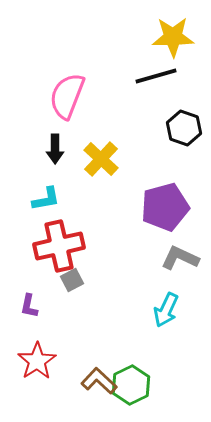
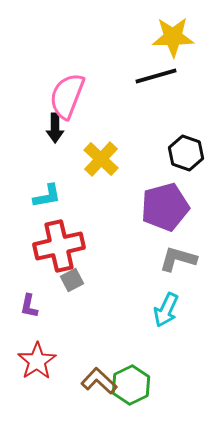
black hexagon: moved 2 px right, 25 px down
black arrow: moved 21 px up
cyan L-shape: moved 1 px right, 3 px up
gray L-shape: moved 2 px left, 1 px down; rotated 9 degrees counterclockwise
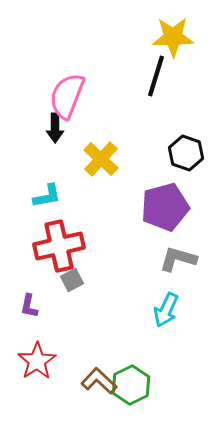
black line: rotated 57 degrees counterclockwise
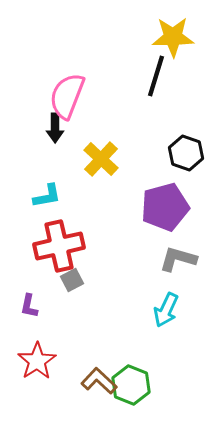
green hexagon: rotated 12 degrees counterclockwise
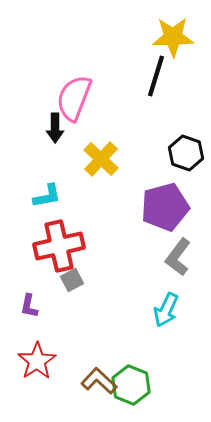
pink semicircle: moved 7 px right, 2 px down
gray L-shape: moved 2 px up; rotated 69 degrees counterclockwise
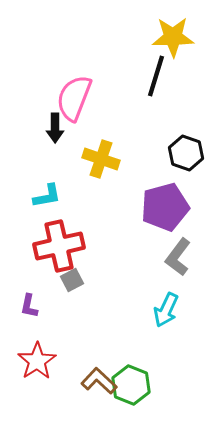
yellow cross: rotated 24 degrees counterclockwise
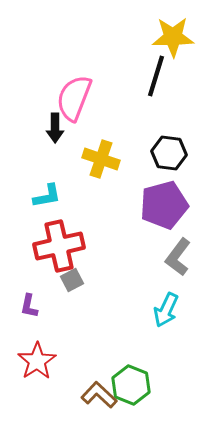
black hexagon: moved 17 px left; rotated 12 degrees counterclockwise
purple pentagon: moved 1 px left, 2 px up
brown L-shape: moved 14 px down
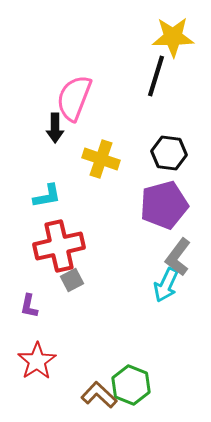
cyan arrow: moved 25 px up
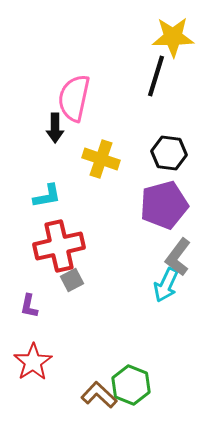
pink semicircle: rotated 9 degrees counterclockwise
red star: moved 4 px left, 1 px down
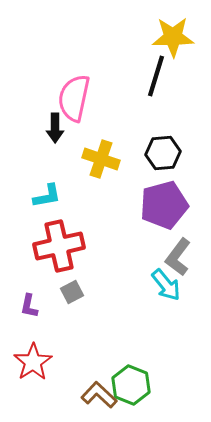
black hexagon: moved 6 px left; rotated 12 degrees counterclockwise
gray square: moved 12 px down
cyan arrow: rotated 64 degrees counterclockwise
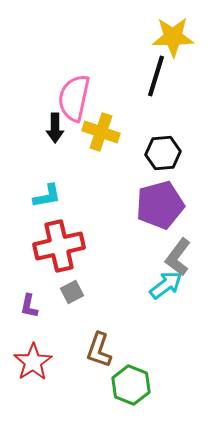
yellow cross: moved 27 px up
purple pentagon: moved 4 px left
cyan arrow: rotated 88 degrees counterclockwise
brown L-shape: moved 45 px up; rotated 114 degrees counterclockwise
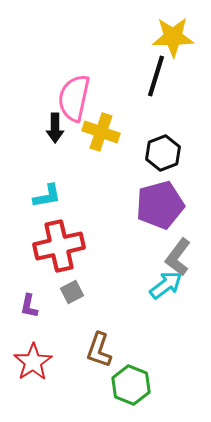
black hexagon: rotated 16 degrees counterclockwise
